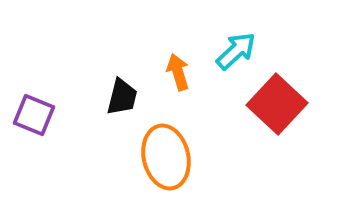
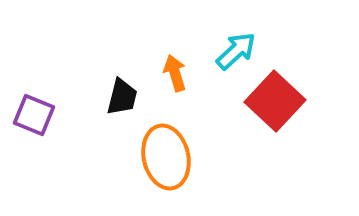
orange arrow: moved 3 px left, 1 px down
red square: moved 2 px left, 3 px up
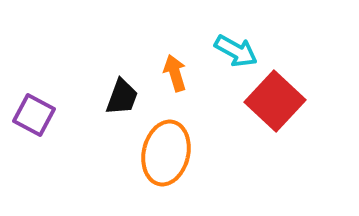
cyan arrow: rotated 72 degrees clockwise
black trapezoid: rotated 6 degrees clockwise
purple square: rotated 6 degrees clockwise
orange ellipse: moved 4 px up; rotated 26 degrees clockwise
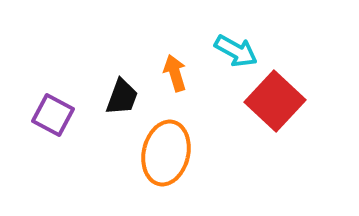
purple square: moved 19 px right
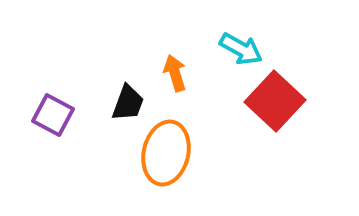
cyan arrow: moved 5 px right, 2 px up
black trapezoid: moved 6 px right, 6 px down
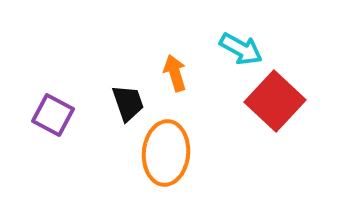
black trapezoid: rotated 39 degrees counterclockwise
orange ellipse: rotated 8 degrees counterclockwise
